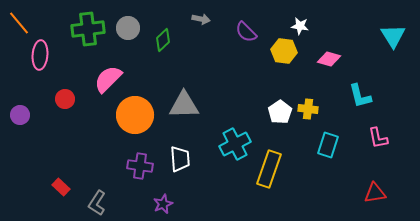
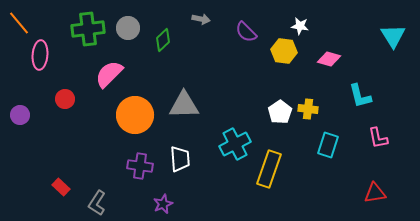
pink semicircle: moved 1 px right, 5 px up
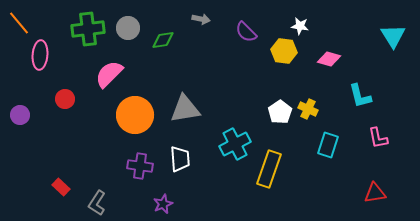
green diamond: rotated 35 degrees clockwise
gray triangle: moved 1 px right, 4 px down; rotated 8 degrees counterclockwise
yellow cross: rotated 18 degrees clockwise
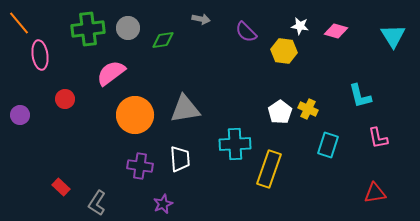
pink ellipse: rotated 12 degrees counterclockwise
pink diamond: moved 7 px right, 28 px up
pink semicircle: moved 2 px right, 1 px up; rotated 8 degrees clockwise
cyan cross: rotated 24 degrees clockwise
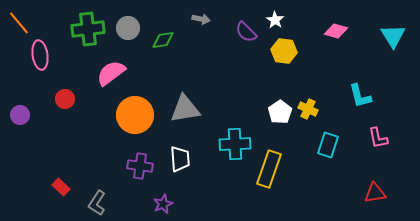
white star: moved 25 px left, 6 px up; rotated 24 degrees clockwise
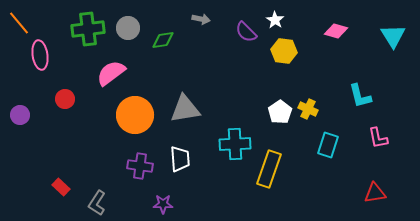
purple star: rotated 24 degrees clockwise
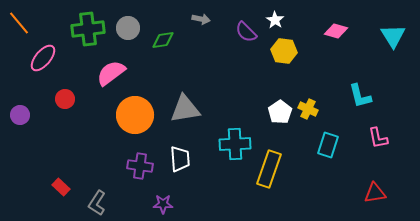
pink ellipse: moved 3 px right, 3 px down; rotated 48 degrees clockwise
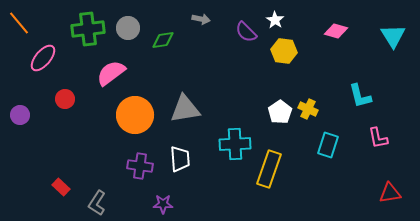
red triangle: moved 15 px right
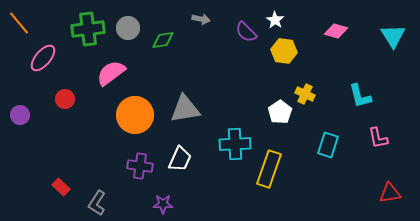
yellow cross: moved 3 px left, 15 px up
white trapezoid: rotated 28 degrees clockwise
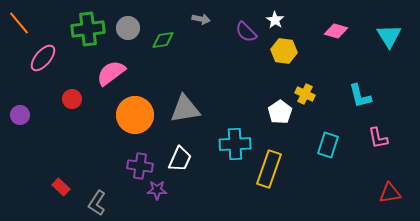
cyan triangle: moved 4 px left
red circle: moved 7 px right
purple star: moved 6 px left, 14 px up
